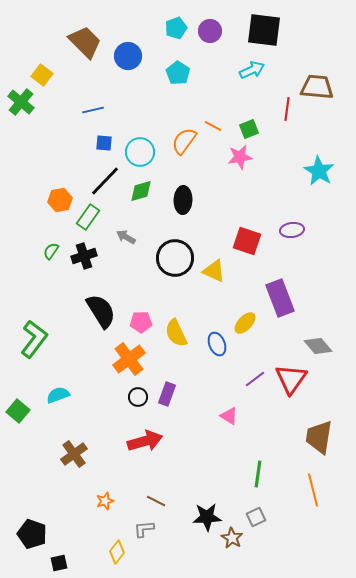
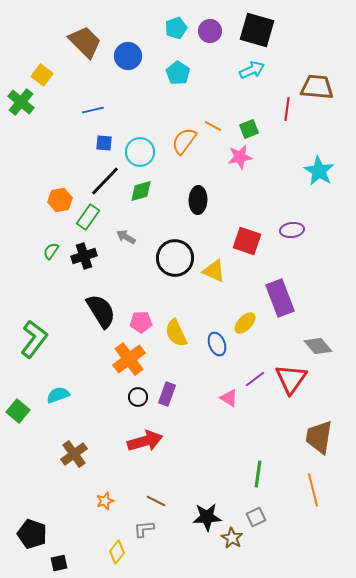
black square at (264, 30): moved 7 px left; rotated 9 degrees clockwise
black ellipse at (183, 200): moved 15 px right
pink triangle at (229, 416): moved 18 px up
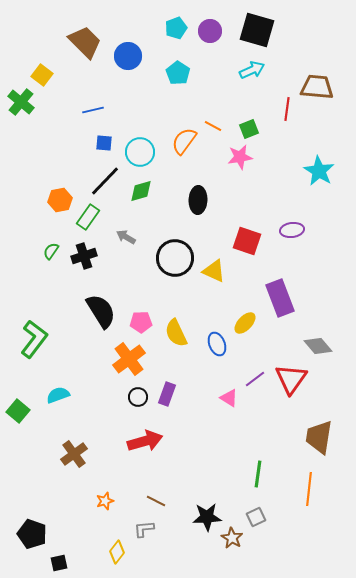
orange line at (313, 490): moved 4 px left, 1 px up; rotated 20 degrees clockwise
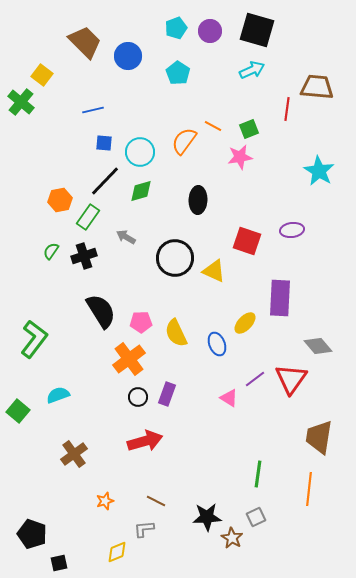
purple rectangle at (280, 298): rotated 24 degrees clockwise
yellow diamond at (117, 552): rotated 30 degrees clockwise
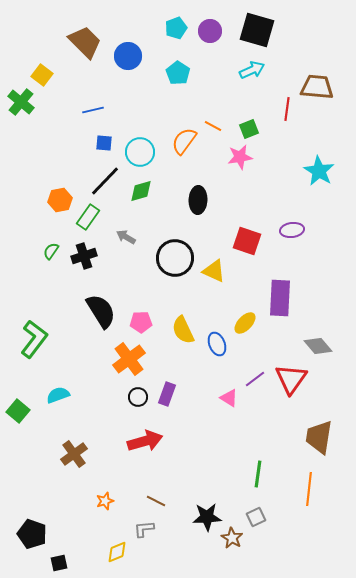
yellow semicircle at (176, 333): moved 7 px right, 3 px up
